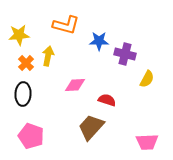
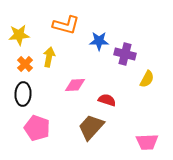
yellow arrow: moved 1 px right, 1 px down
orange cross: moved 1 px left, 1 px down
pink pentagon: moved 6 px right, 8 px up
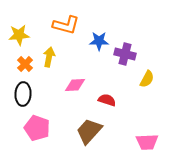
brown trapezoid: moved 2 px left, 4 px down
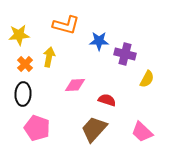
brown trapezoid: moved 5 px right, 2 px up
pink trapezoid: moved 5 px left, 10 px up; rotated 45 degrees clockwise
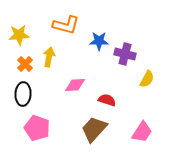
pink trapezoid: rotated 100 degrees counterclockwise
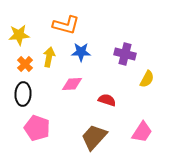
blue star: moved 18 px left, 11 px down
pink diamond: moved 3 px left, 1 px up
brown trapezoid: moved 8 px down
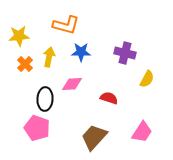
yellow star: moved 1 px down
purple cross: moved 1 px up
black ellipse: moved 22 px right, 5 px down
red semicircle: moved 2 px right, 2 px up
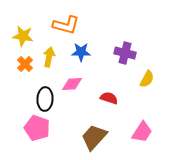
yellow star: moved 4 px right; rotated 15 degrees clockwise
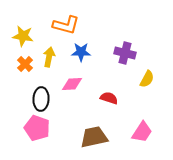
black ellipse: moved 4 px left
brown trapezoid: rotated 36 degrees clockwise
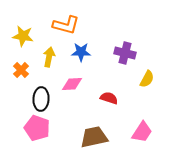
orange cross: moved 4 px left, 6 px down
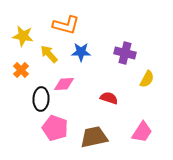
yellow arrow: moved 3 px up; rotated 54 degrees counterclockwise
pink diamond: moved 8 px left
pink pentagon: moved 18 px right
